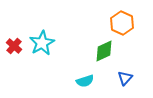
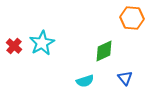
orange hexagon: moved 10 px right, 5 px up; rotated 20 degrees counterclockwise
blue triangle: rotated 21 degrees counterclockwise
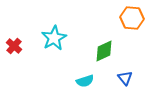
cyan star: moved 12 px right, 5 px up
